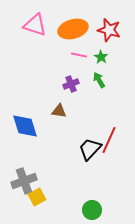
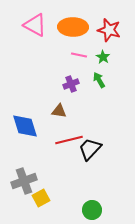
pink triangle: rotated 10 degrees clockwise
orange ellipse: moved 2 px up; rotated 16 degrees clockwise
green star: moved 2 px right
red line: moved 40 px left; rotated 52 degrees clockwise
yellow square: moved 4 px right, 1 px down
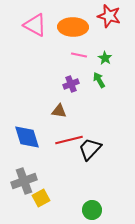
red star: moved 14 px up
green star: moved 2 px right, 1 px down
blue diamond: moved 2 px right, 11 px down
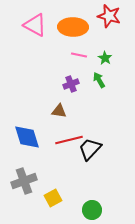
yellow square: moved 12 px right
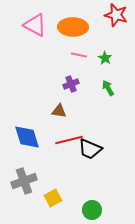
red star: moved 7 px right, 1 px up
green arrow: moved 9 px right, 8 px down
black trapezoid: rotated 110 degrees counterclockwise
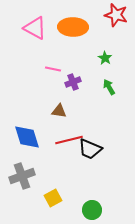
pink triangle: moved 3 px down
pink line: moved 26 px left, 14 px down
purple cross: moved 2 px right, 2 px up
green arrow: moved 1 px right, 1 px up
gray cross: moved 2 px left, 5 px up
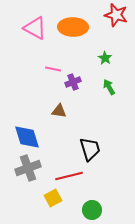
red line: moved 36 px down
black trapezoid: rotated 130 degrees counterclockwise
gray cross: moved 6 px right, 8 px up
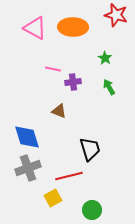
purple cross: rotated 14 degrees clockwise
brown triangle: rotated 14 degrees clockwise
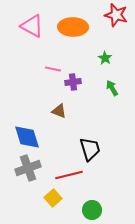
pink triangle: moved 3 px left, 2 px up
green arrow: moved 3 px right, 1 px down
red line: moved 1 px up
yellow square: rotated 12 degrees counterclockwise
